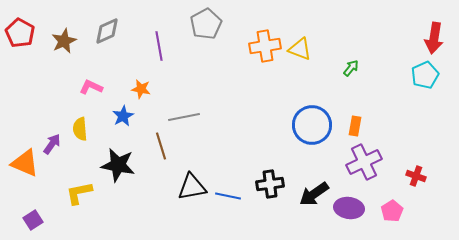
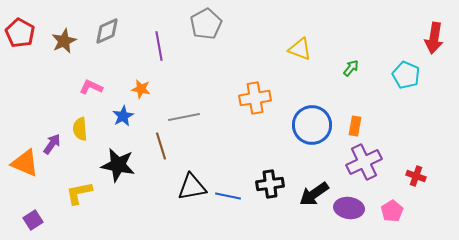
orange cross: moved 10 px left, 52 px down
cyan pentagon: moved 19 px left; rotated 24 degrees counterclockwise
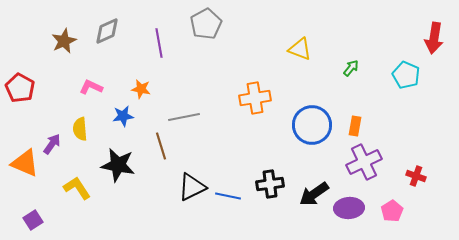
red pentagon: moved 55 px down
purple line: moved 3 px up
blue star: rotated 20 degrees clockwise
black triangle: rotated 16 degrees counterclockwise
yellow L-shape: moved 2 px left, 5 px up; rotated 68 degrees clockwise
purple ellipse: rotated 12 degrees counterclockwise
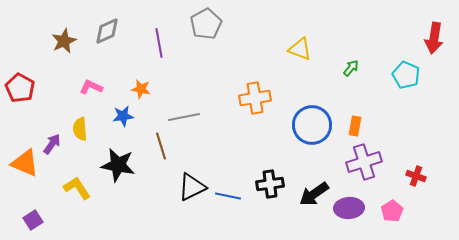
purple cross: rotated 8 degrees clockwise
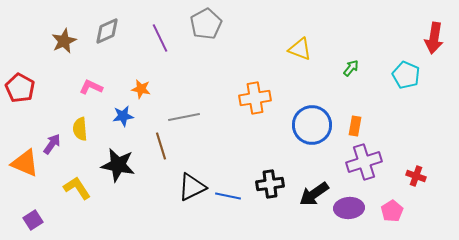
purple line: moved 1 px right, 5 px up; rotated 16 degrees counterclockwise
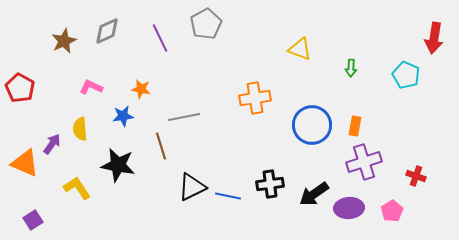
green arrow: rotated 144 degrees clockwise
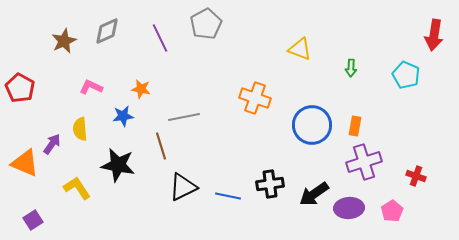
red arrow: moved 3 px up
orange cross: rotated 28 degrees clockwise
black triangle: moved 9 px left
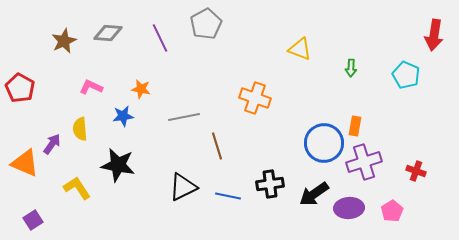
gray diamond: moved 1 px right, 2 px down; rotated 28 degrees clockwise
blue circle: moved 12 px right, 18 px down
brown line: moved 56 px right
red cross: moved 5 px up
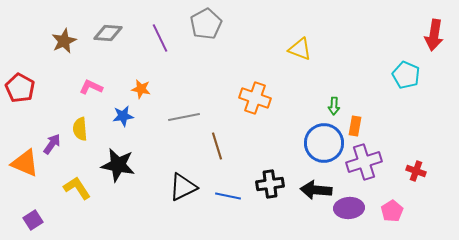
green arrow: moved 17 px left, 38 px down
black arrow: moved 2 px right, 4 px up; rotated 40 degrees clockwise
